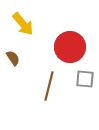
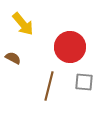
brown semicircle: rotated 28 degrees counterclockwise
gray square: moved 1 px left, 3 px down
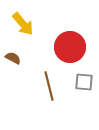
brown line: rotated 28 degrees counterclockwise
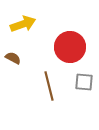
yellow arrow: rotated 70 degrees counterclockwise
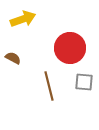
yellow arrow: moved 5 px up
red circle: moved 1 px down
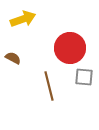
gray square: moved 5 px up
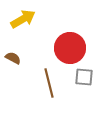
yellow arrow: rotated 10 degrees counterclockwise
brown line: moved 3 px up
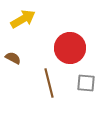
gray square: moved 2 px right, 6 px down
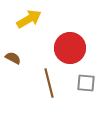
yellow arrow: moved 6 px right
